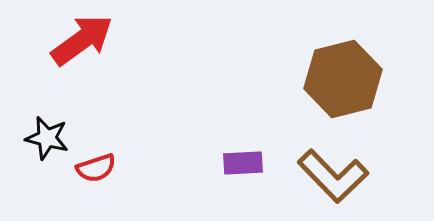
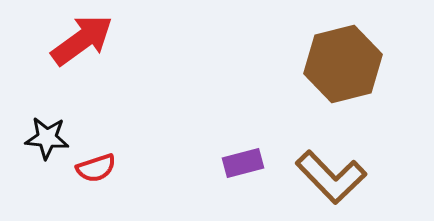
brown hexagon: moved 15 px up
black star: rotated 9 degrees counterclockwise
purple rectangle: rotated 12 degrees counterclockwise
brown L-shape: moved 2 px left, 1 px down
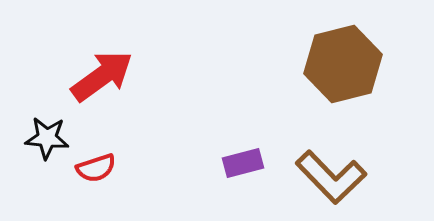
red arrow: moved 20 px right, 36 px down
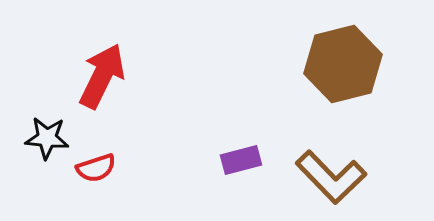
red arrow: rotated 28 degrees counterclockwise
purple rectangle: moved 2 px left, 3 px up
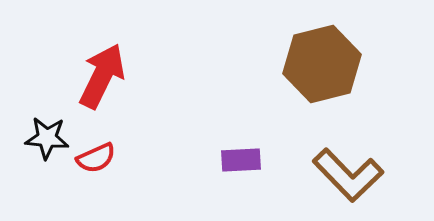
brown hexagon: moved 21 px left
purple rectangle: rotated 12 degrees clockwise
red semicircle: moved 10 px up; rotated 6 degrees counterclockwise
brown L-shape: moved 17 px right, 2 px up
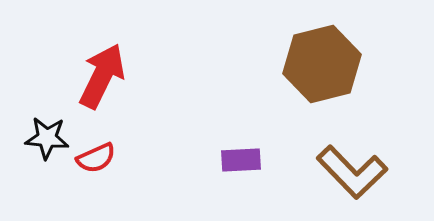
brown L-shape: moved 4 px right, 3 px up
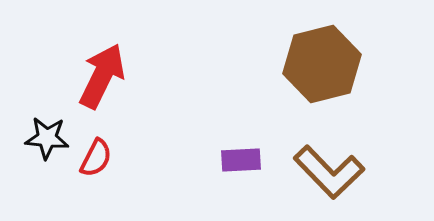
red semicircle: rotated 39 degrees counterclockwise
brown L-shape: moved 23 px left
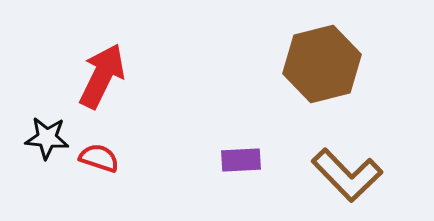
red semicircle: moved 3 px right; rotated 99 degrees counterclockwise
brown L-shape: moved 18 px right, 3 px down
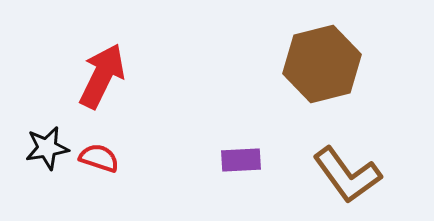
black star: moved 10 px down; rotated 15 degrees counterclockwise
brown L-shape: rotated 8 degrees clockwise
